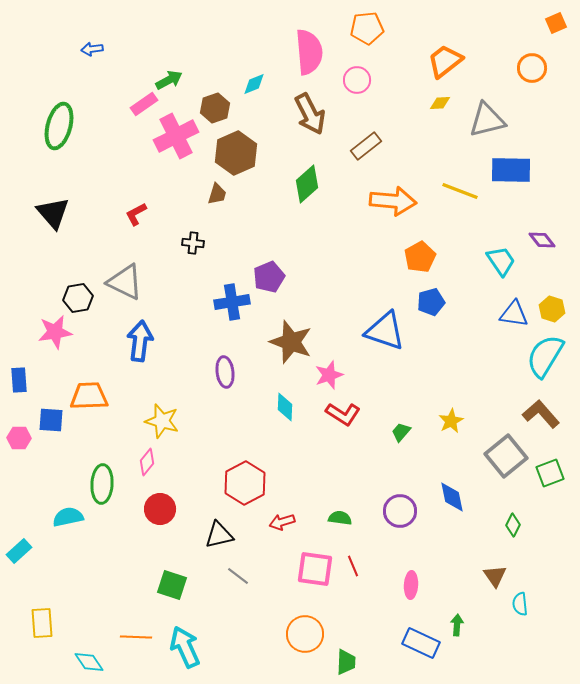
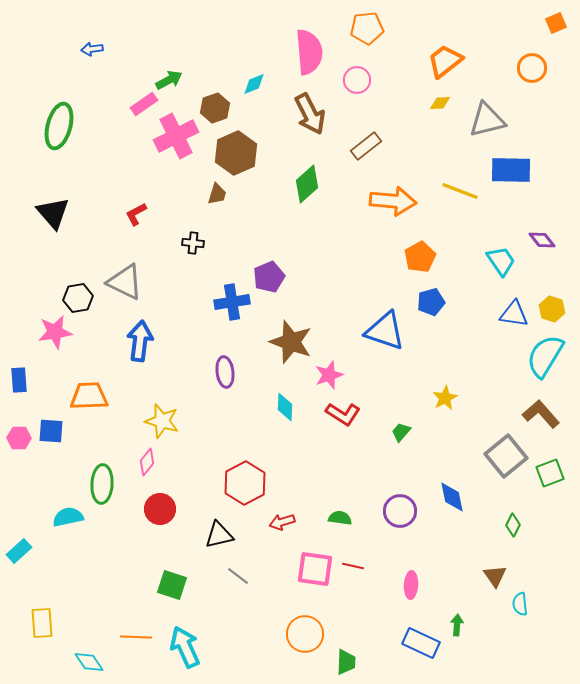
blue square at (51, 420): moved 11 px down
yellow star at (451, 421): moved 6 px left, 23 px up
red line at (353, 566): rotated 55 degrees counterclockwise
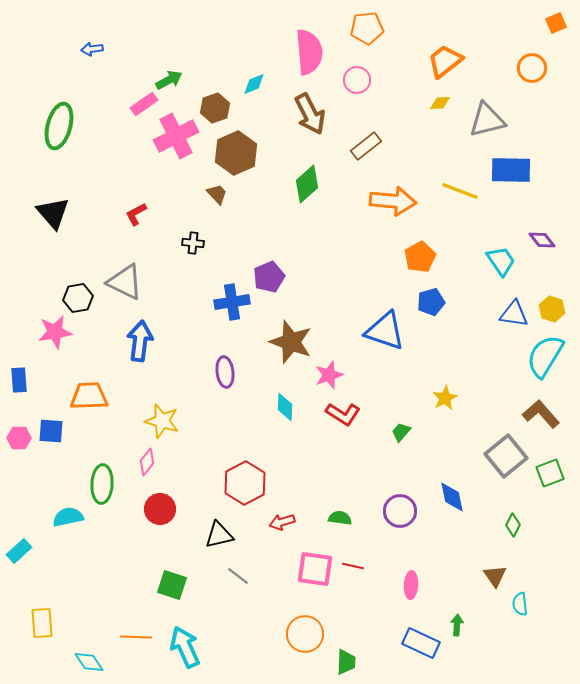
brown trapezoid at (217, 194): rotated 60 degrees counterclockwise
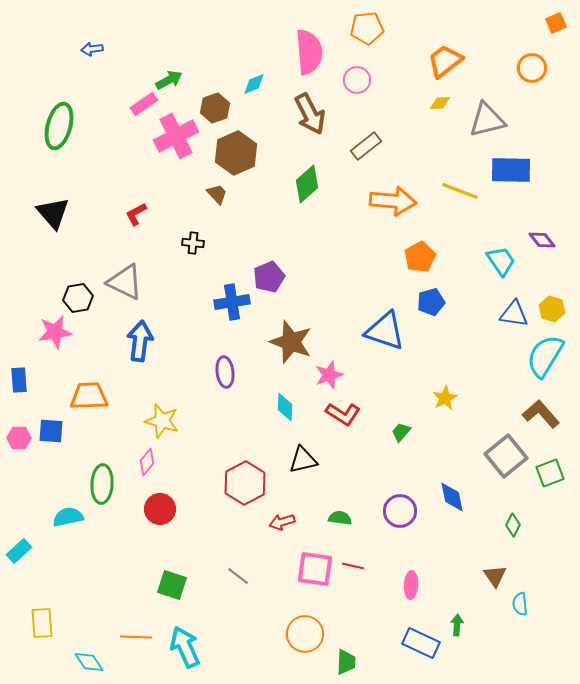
black triangle at (219, 535): moved 84 px right, 75 px up
